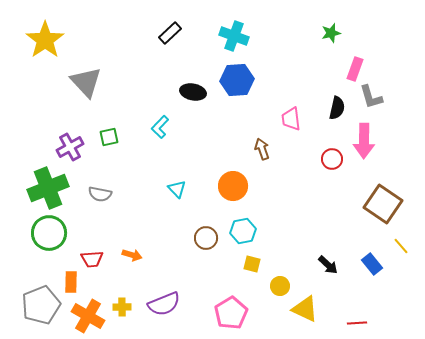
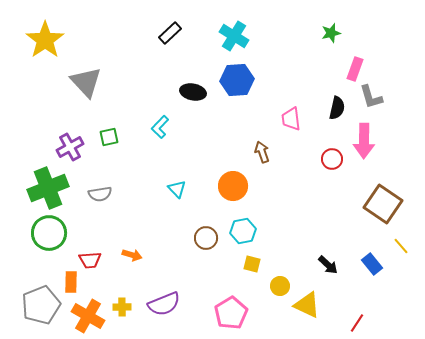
cyan cross: rotated 12 degrees clockwise
brown arrow: moved 3 px down
gray semicircle: rotated 20 degrees counterclockwise
red trapezoid: moved 2 px left, 1 px down
yellow triangle: moved 2 px right, 4 px up
red line: rotated 54 degrees counterclockwise
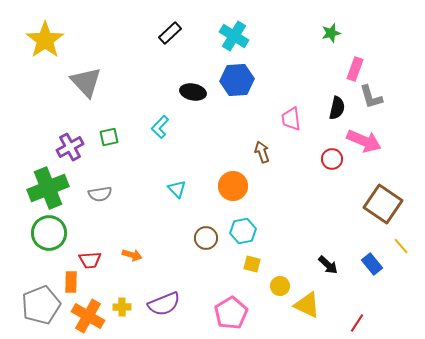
pink arrow: rotated 68 degrees counterclockwise
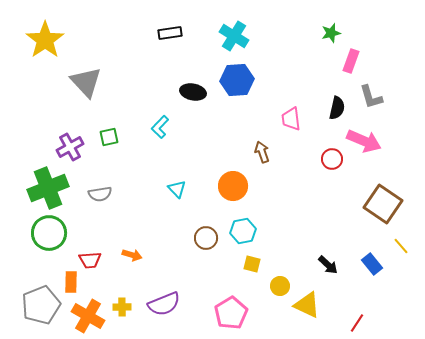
black rectangle: rotated 35 degrees clockwise
pink rectangle: moved 4 px left, 8 px up
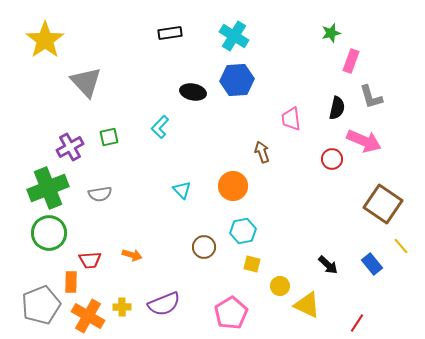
cyan triangle: moved 5 px right, 1 px down
brown circle: moved 2 px left, 9 px down
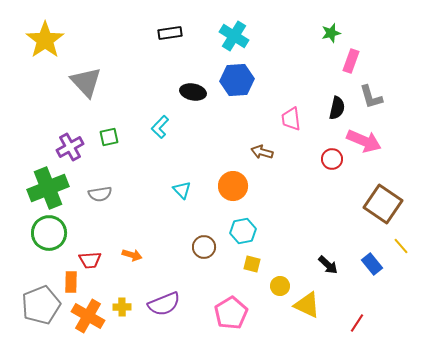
brown arrow: rotated 55 degrees counterclockwise
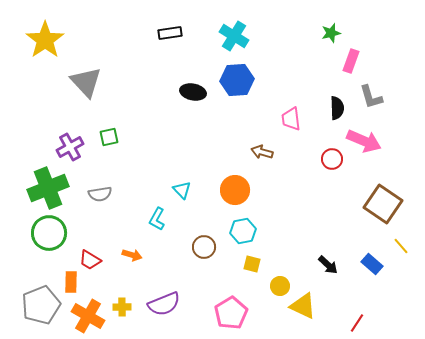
black semicircle: rotated 15 degrees counterclockwise
cyan L-shape: moved 3 px left, 92 px down; rotated 15 degrees counterclockwise
orange circle: moved 2 px right, 4 px down
red trapezoid: rotated 35 degrees clockwise
blue rectangle: rotated 10 degrees counterclockwise
yellow triangle: moved 4 px left, 1 px down
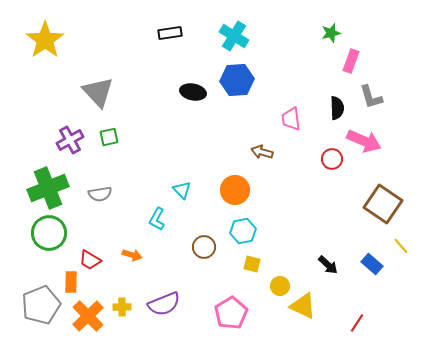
gray triangle: moved 12 px right, 10 px down
purple cross: moved 7 px up
orange cross: rotated 16 degrees clockwise
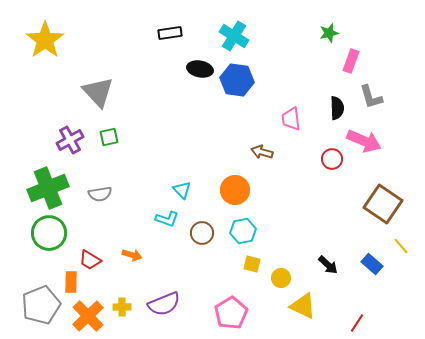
green star: moved 2 px left
blue hexagon: rotated 12 degrees clockwise
black ellipse: moved 7 px right, 23 px up
cyan L-shape: moved 10 px right; rotated 100 degrees counterclockwise
brown circle: moved 2 px left, 14 px up
yellow circle: moved 1 px right, 8 px up
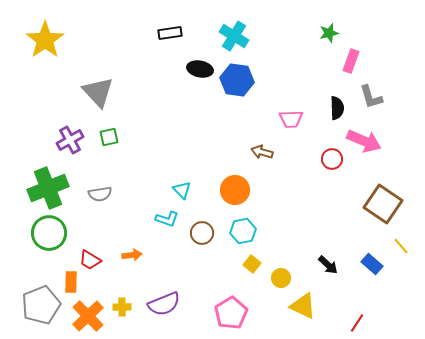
pink trapezoid: rotated 85 degrees counterclockwise
orange arrow: rotated 24 degrees counterclockwise
yellow square: rotated 24 degrees clockwise
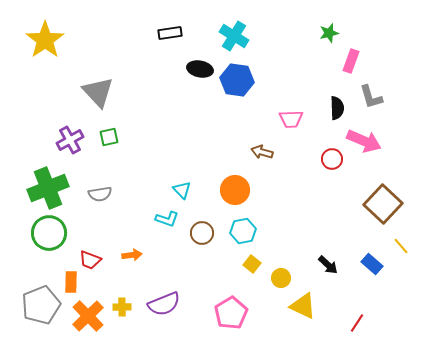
brown square: rotated 9 degrees clockwise
red trapezoid: rotated 10 degrees counterclockwise
